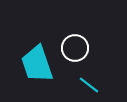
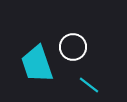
white circle: moved 2 px left, 1 px up
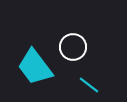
cyan trapezoid: moved 2 px left, 3 px down; rotated 18 degrees counterclockwise
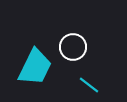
cyan trapezoid: rotated 117 degrees counterclockwise
